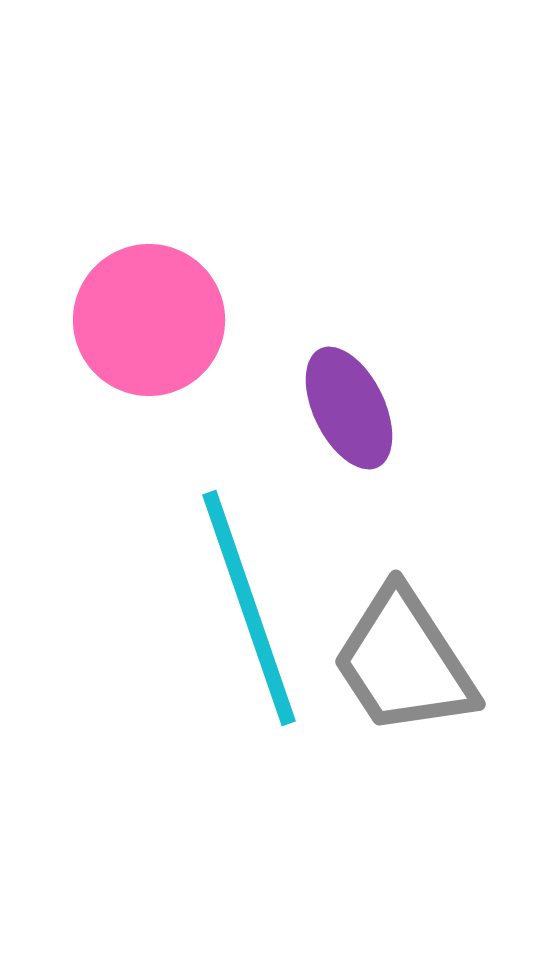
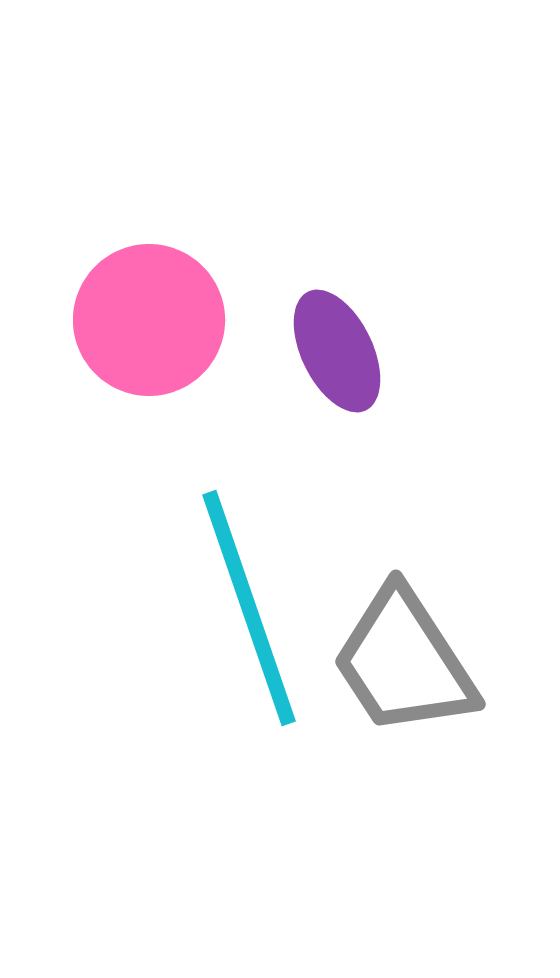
purple ellipse: moved 12 px left, 57 px up
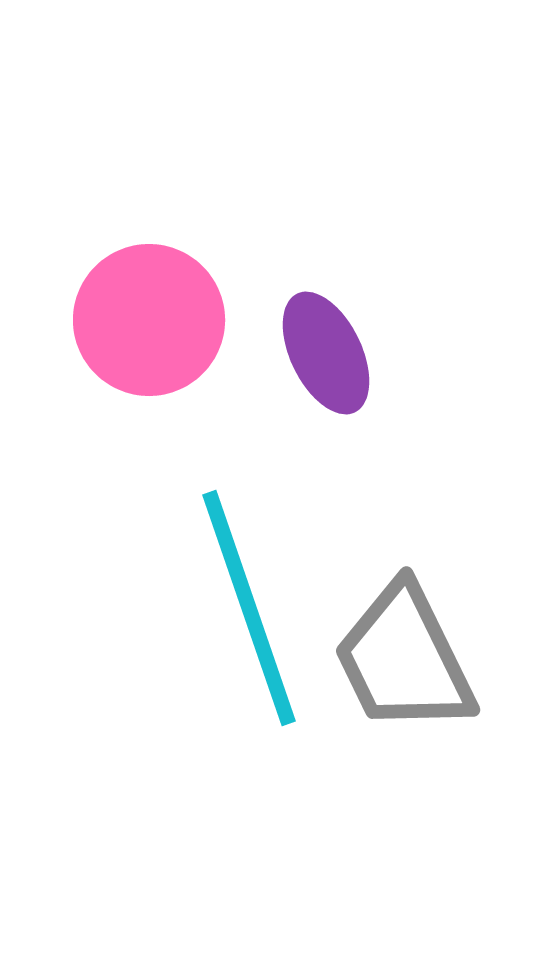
purple ellipse: moved 11 px left, 2 px down
gray trapezoid: moved 3 px up; rotated 7 degrees clockwise
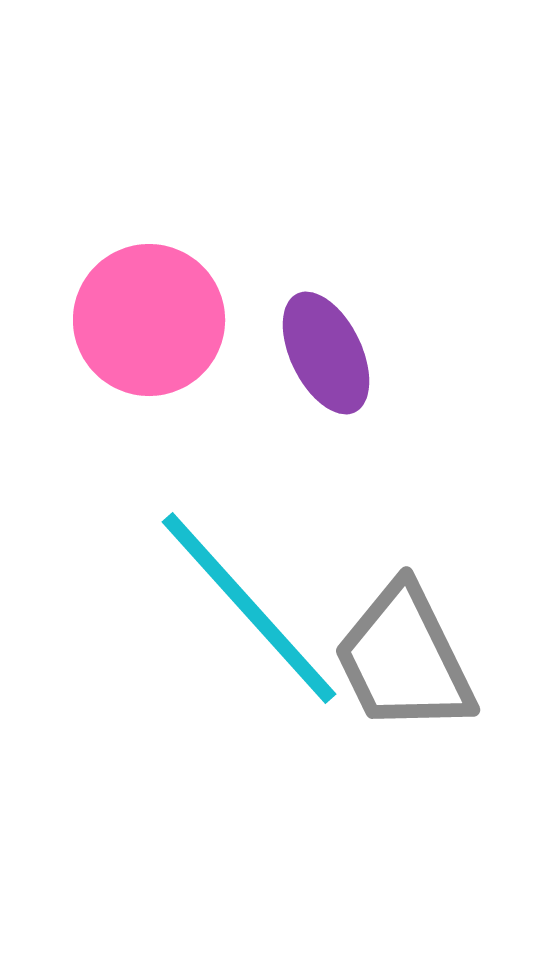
cyan line: rotated 23 degrees counterclockwise
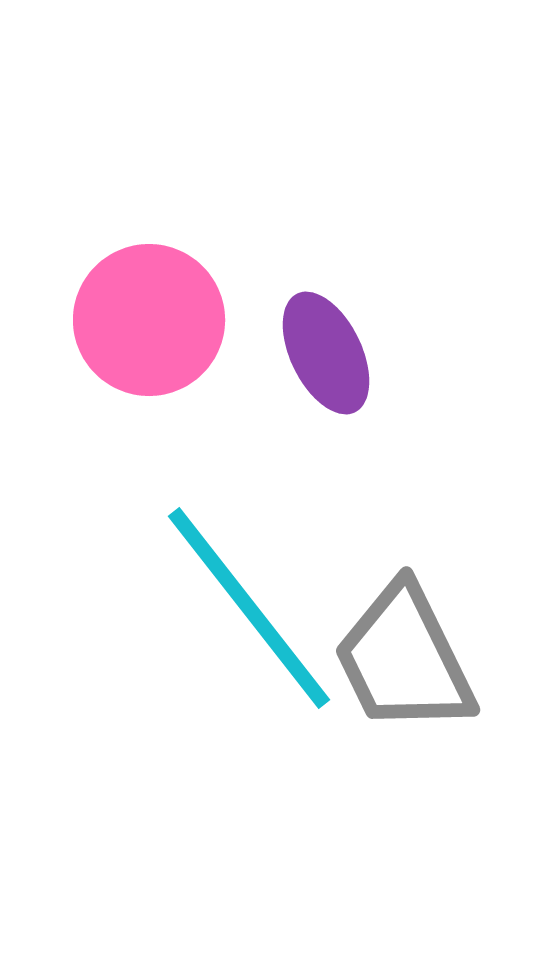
cyan line: rotated 4 degrees clockwise
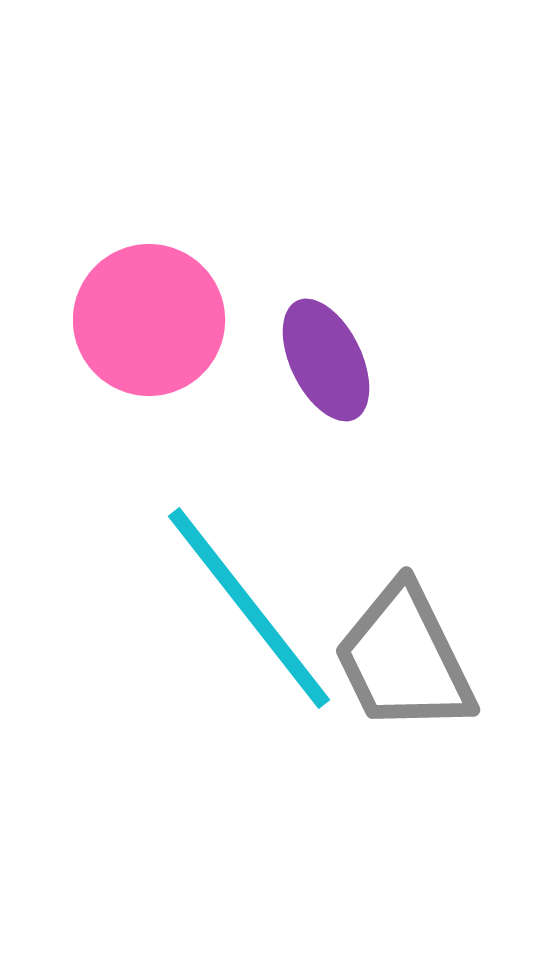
purple ellipse: moved 7 px down
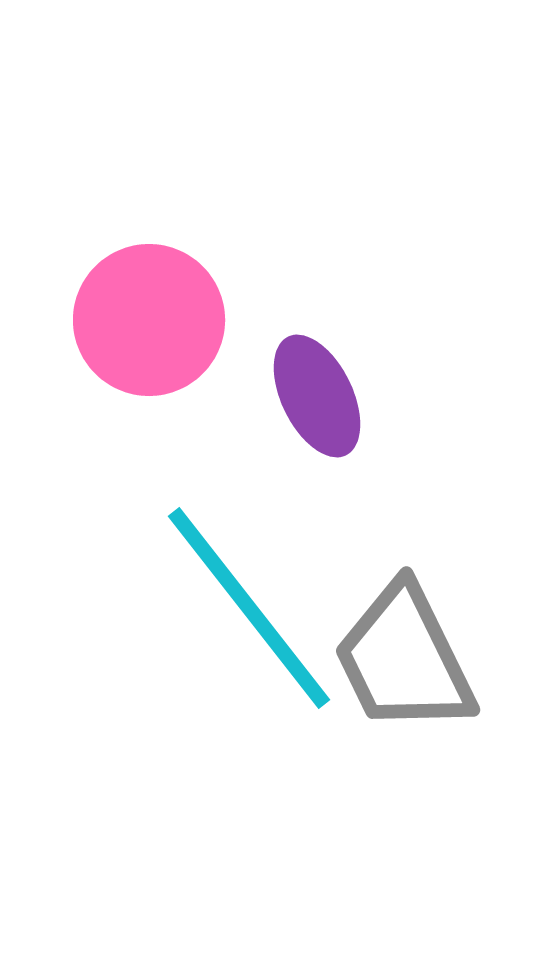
purple ellipse: moved 9 px left, 36 px down
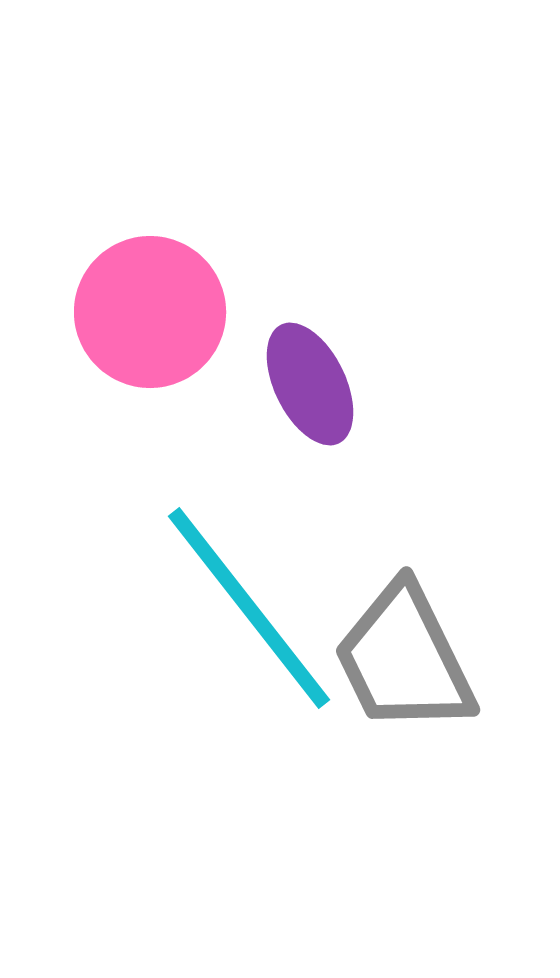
pink circle: moved 1 px right, 8 px up
purple ellipse: moved 7 px left, 12 px up
